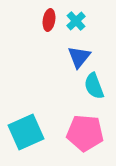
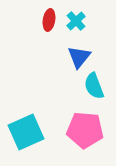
pink pentagon: moved 3 px up
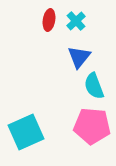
pink pentagon: moved 7 px right, 4 px up
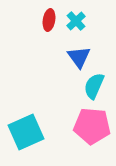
blue triangle: rotated 15 degrees counterclockwise
cyan semicircle: rotated 44 degrees clockwise
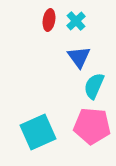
cyan square: moved 12 px right
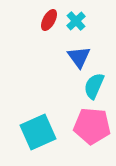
red ellipse: rotated 20 degrees clockwise
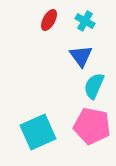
cyan cross: moved 9 px right; rotated 18 degrees counterclockwise
blue triangle: moved 2 px right, 1 px up
pink pentagon: rotated 6 degrees clockwise
